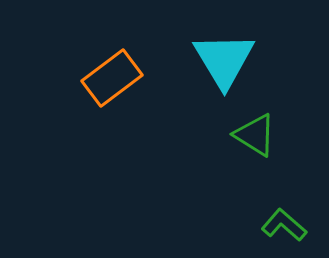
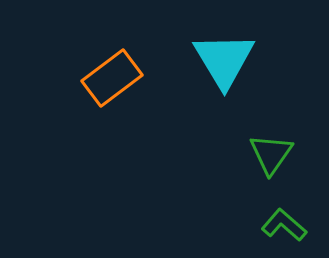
green triangle: moved 16 px right, 19 px down; rotated 33 degrees clockwise
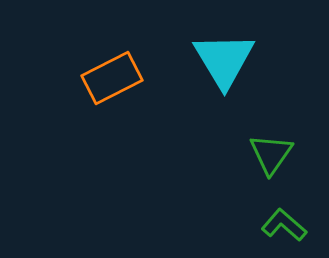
orange rectangle: rotated 10 degrees clockwise
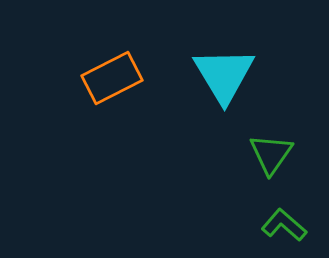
cyan triangle: moved 15 px down
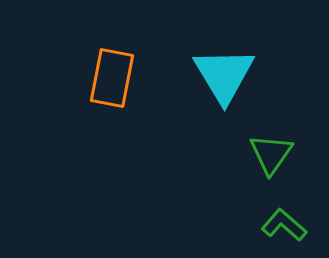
orange rectangle: rotated 52 degrees counterclockwise
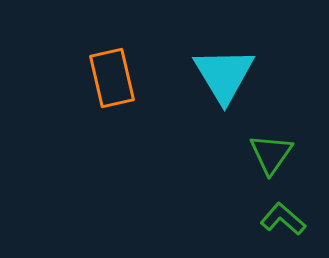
orange rectangle: rotated 24 degrees counterclockwise
green L-shape: moved 1 px left, 6 px up
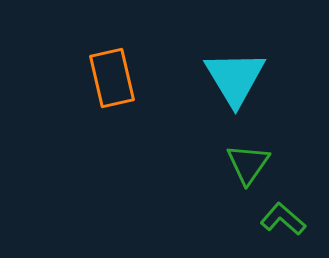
cyan triangle: moved 11 px right, 3 px down
green triangle: moved 23 px left, 10 px down
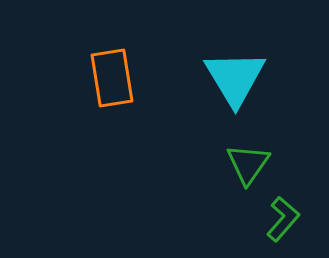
orange rectangle: rotated 4 degrees clockwise
green L-shape: rotated 90 degrees clockwise
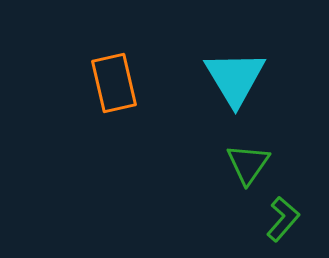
orange rectangle: moved 2 px right, 5 px down; rotated 4 degrees counterclockwise
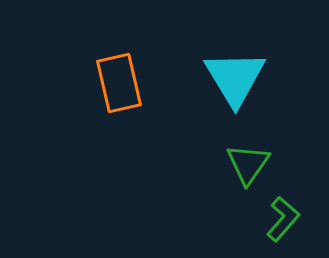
orange rectangle: moved 5 px right
